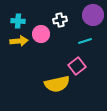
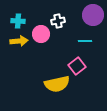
white cross: moved 2 px left, 1 px down
cyan line: rotated 16 degrees clockwise
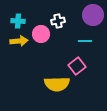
yellow semicircle: rotated 10 degrees clockwise
